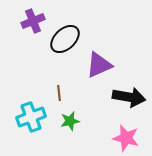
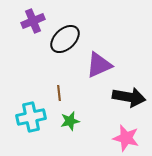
cyan cross: rotated 8 degrees clockwise
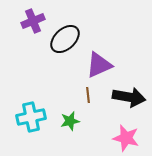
brown line: moved 29 px right, 2 px down
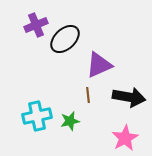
purple cross: moved 3 px right, 4 px down
cyan cross: moved 6 px right, 1 px up
pink star: moved 1 px left; rotated 28 degrees clockwise
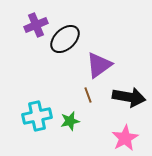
purple triangle: rotated 12 degrees counterclockwise
brown line: rotated 14 degrees counterclockwise
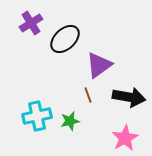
purple cross: moved 5 px left, 2 px up; rotated 10 degrees counterclockwise
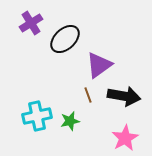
black arrow: moved 5 px left, 1 px up
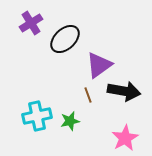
black arrow: moved 5 px up
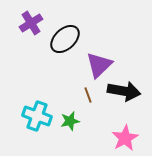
purple triangle: rotated 8 degrees counterclockwise
cyan cross: rotated 32 degrees clockwise
